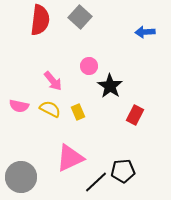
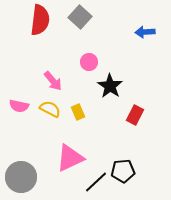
pink circle: moved 4 px up
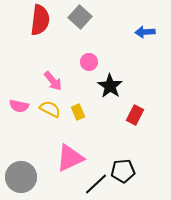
black line: moved 2 px down
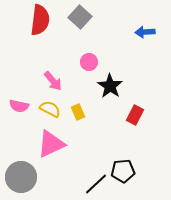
pink triangle: moved 19 px left, 14 px up
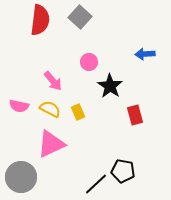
blue arrow: moved 22 px down
red rectangle: rotated 42 degrees counterclockwise
black pentagon: rotated 15 degrees clockwise
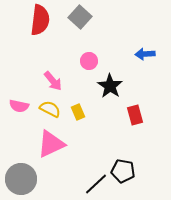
pink circle: moved 1 px up
gray circle: moved 2 px down
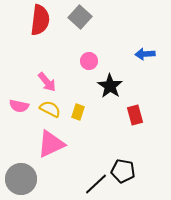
pink arrow: moved 6 px left, 1 px down
yellow rectangle: rotated 42 degrees clockwise
